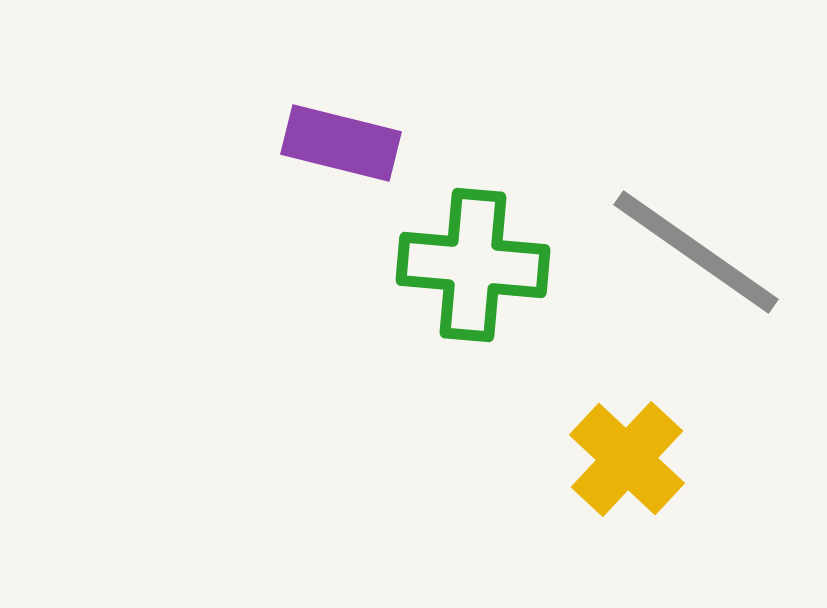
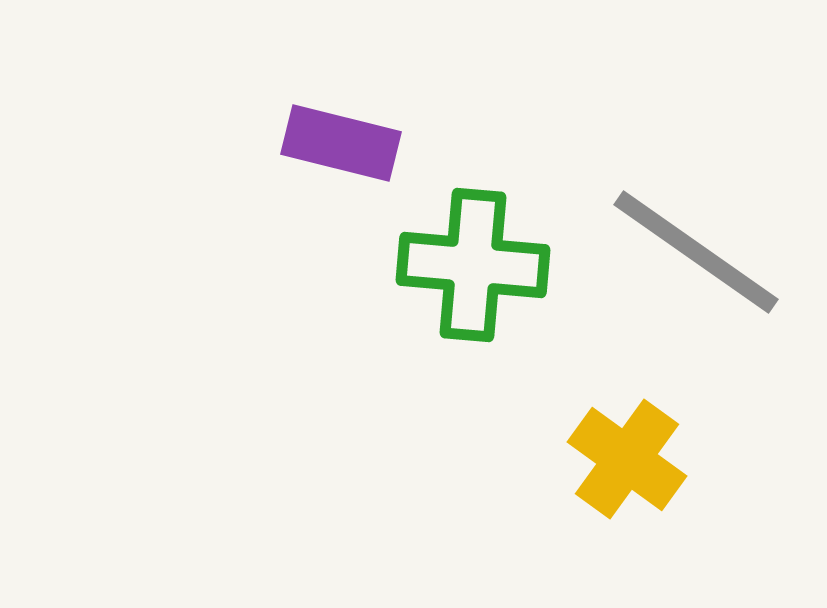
yellow cross: rotated 7 degrees counterclockwise
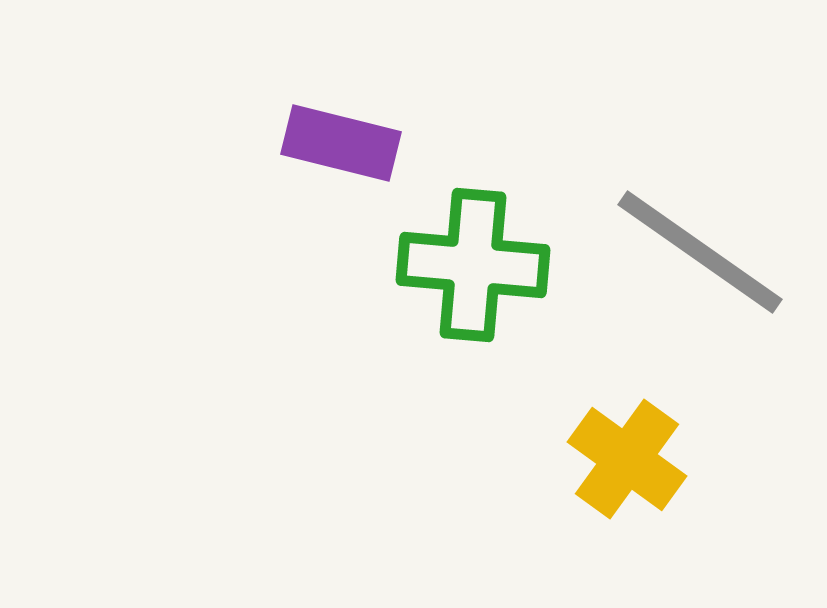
gray line: moved 4 px right
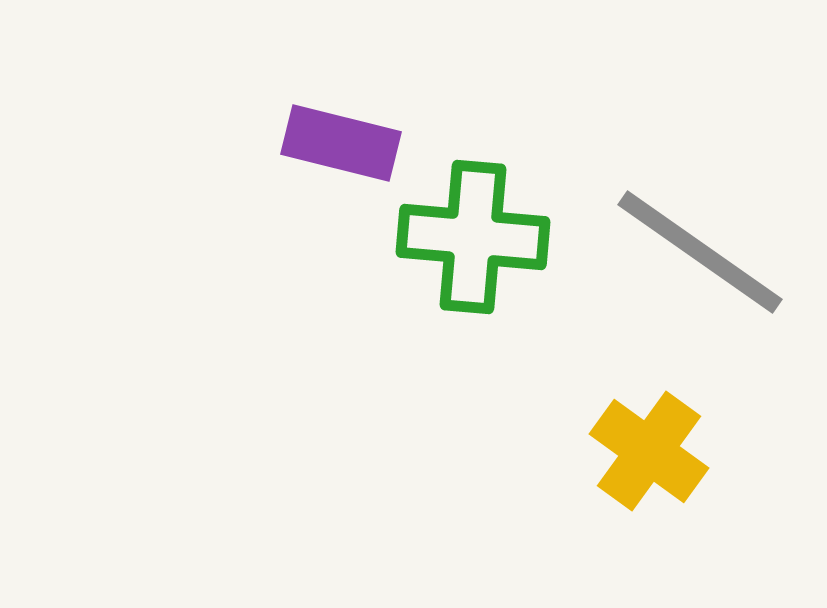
green cross: moved 28 px up
yellow cross: moved 22 px right, 8 px up
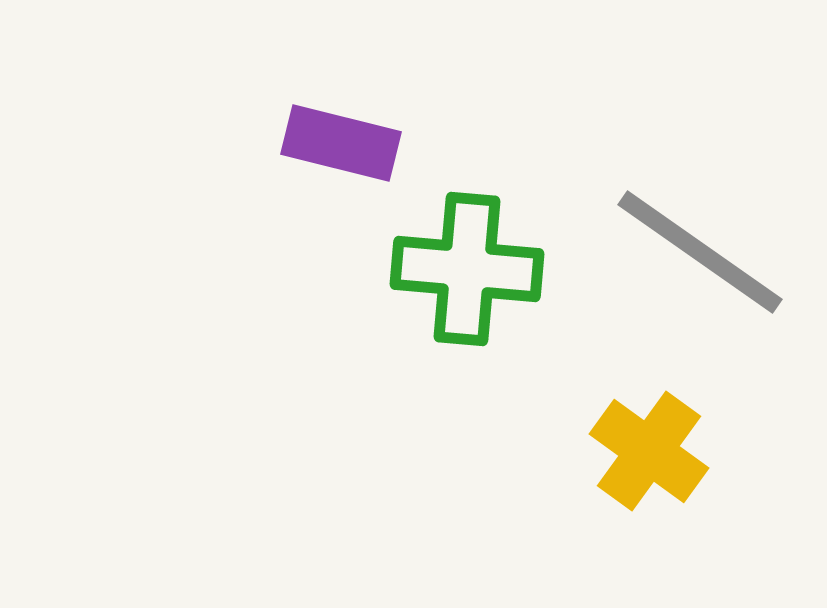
green cross: moved 6 px left, 32 px down
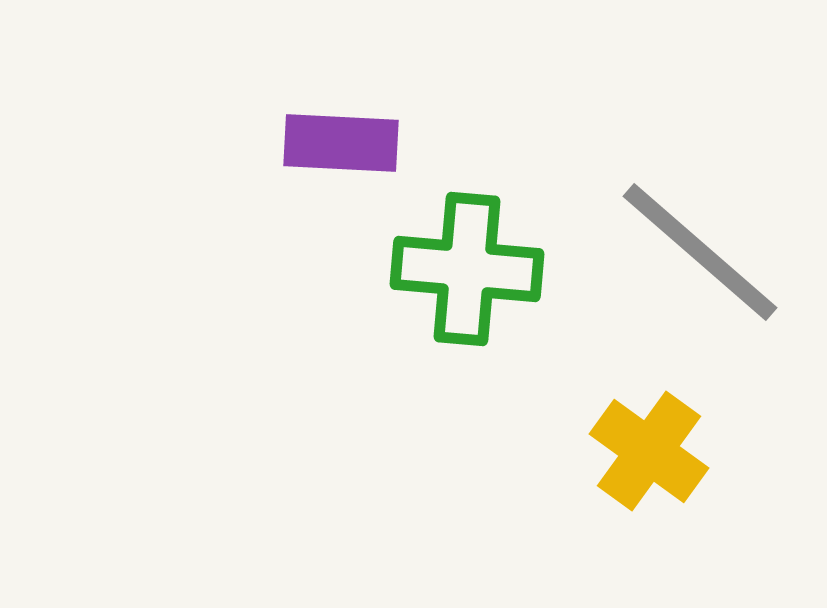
purple rectangle: rotated 11 degrees counterclockwise
gray line: rotated 6 degrees clockwise
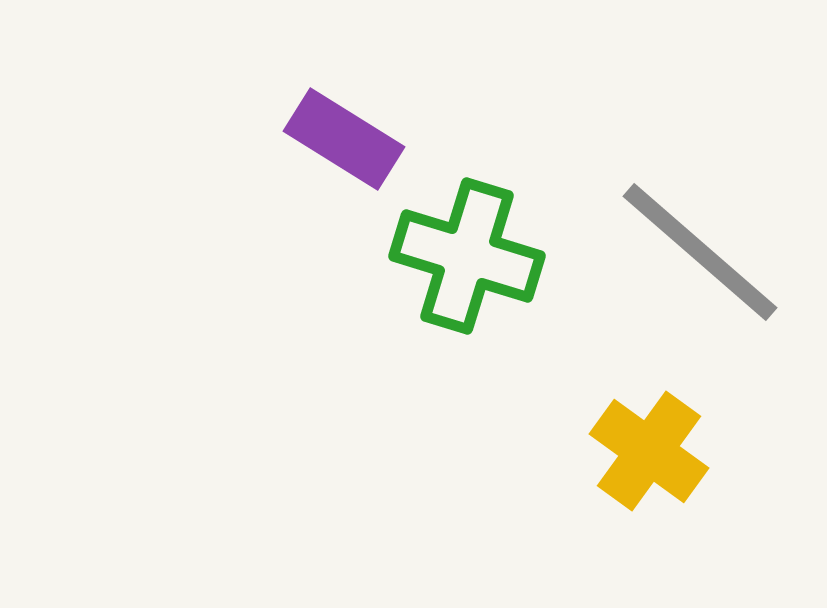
purple rectangle: moved 3 px right, 4 px up; rotated 29 degrees clockwise
green cross: moved 13 px up; rotated 12 degrees clockwise
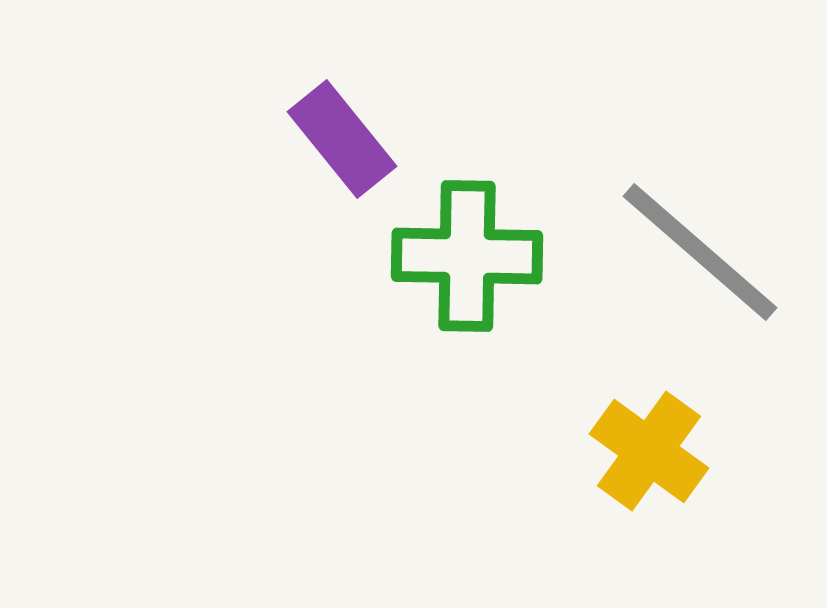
purple rectangle: moved 2 px left; rotated 19 degrees clockwise
green cross: rotated 16 degrees counterclockwise
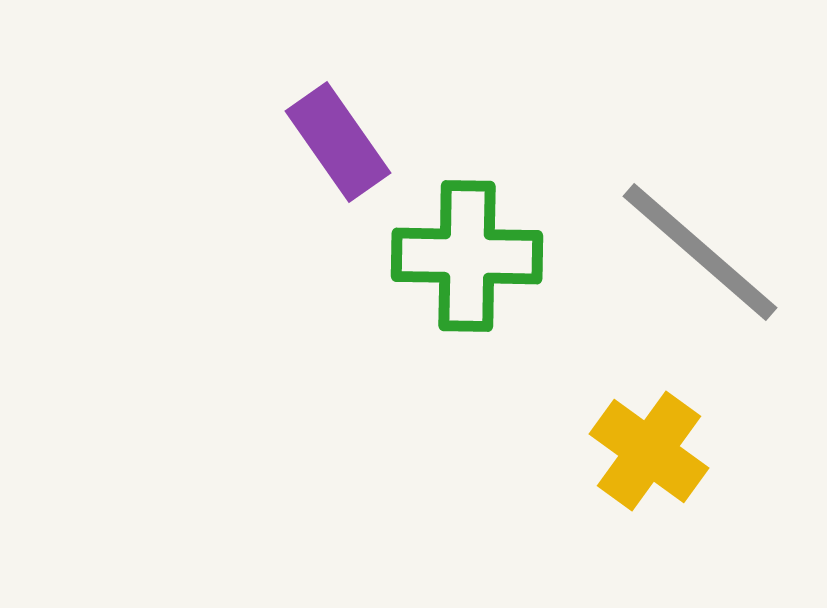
purple rectangle: moved 4 px left, 3 px down; rotated 4 degrees clockwise
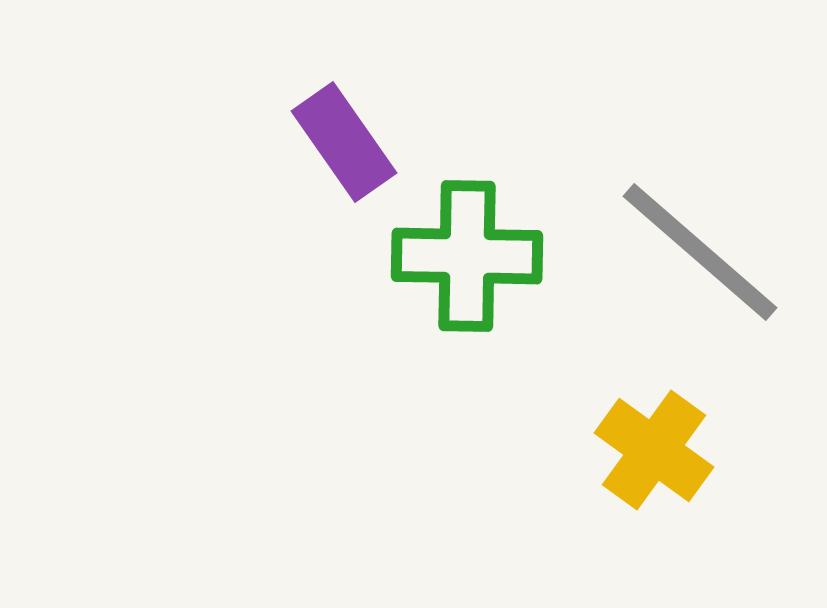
purple rectangle: moved 6 px right
yellow cross: moved 5 px right, 1 px up
